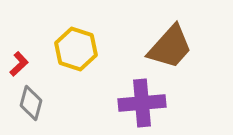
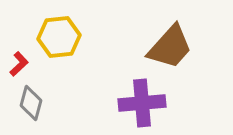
yellow hexagon: moved 17 px left, 12 px up; rotated 24 degrees counterclockwise
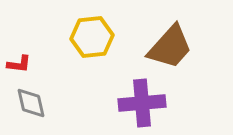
yellow hexagon: moved 33 px right
red L-shape: rotated 50 degrees clockwise
gray diamond: rotated 28 degrees counterclockwise
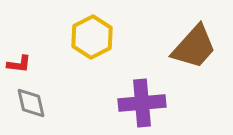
yellow hexagon: rotated 21 degrees counterclockwise
brown trapezoid: moved 24 px right
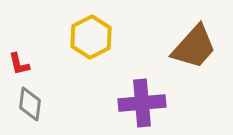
yellow hexagon: moved 1 px left
red L-shape: rotated 70 degrees clockwise
gray diamond: moved 1 px left, 1 px down; rotated 20 degrees clockwise
